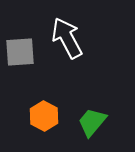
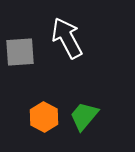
orange hexagon: moved 1 px down
green trapezoid: moved 8 px left, 6 px up
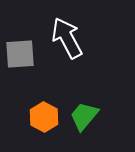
gray square: moved 2 px down
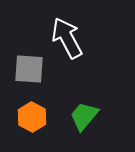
gray square: moved 9 px right, 15 px down; rotated 8 degrees clockwise
orange hexagon: moved 12 px left
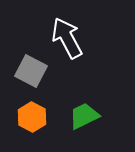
gray square: moved 2 px right, 2 px down; rotated 24 degrees clockwise
green trapezoid: rotated 24 degrees clockwise
